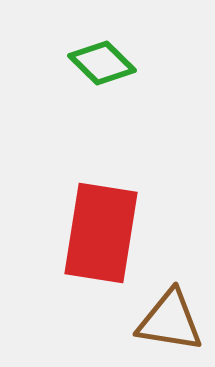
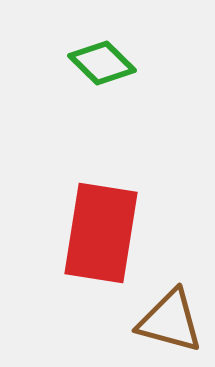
brown triangle: rotated 6 degrees clockwise
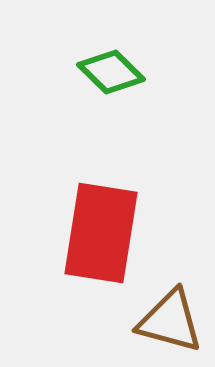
green diamond: moved 9 px right, 9 px down
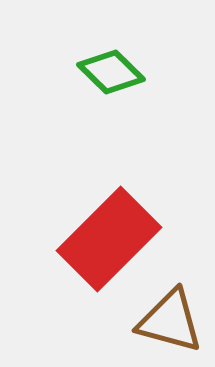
red rectangle: moved 8 px right, 6 px down; rotated 36 degrees clockwise
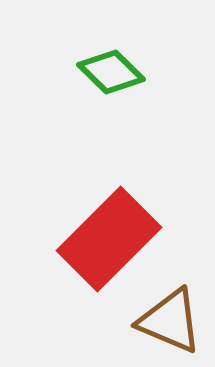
brown triangle: rotated 8 degrees clockwise
